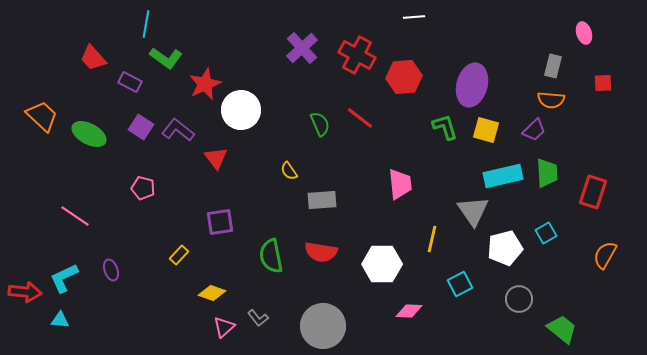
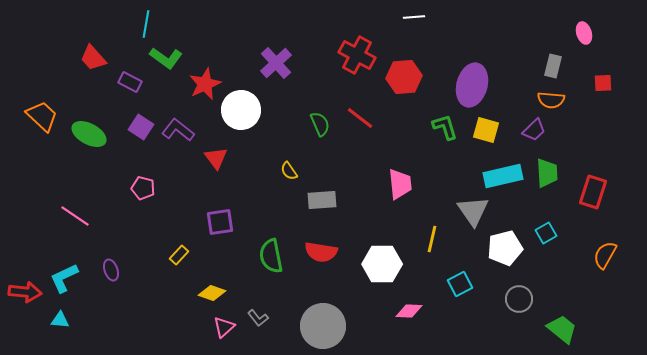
purple cross at (302, 48): moved 26 px left, 15 px down
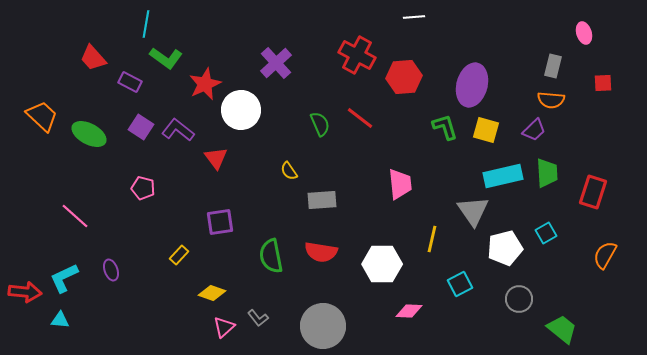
pink line at (75, 216): rotated 8 degrees clockwise
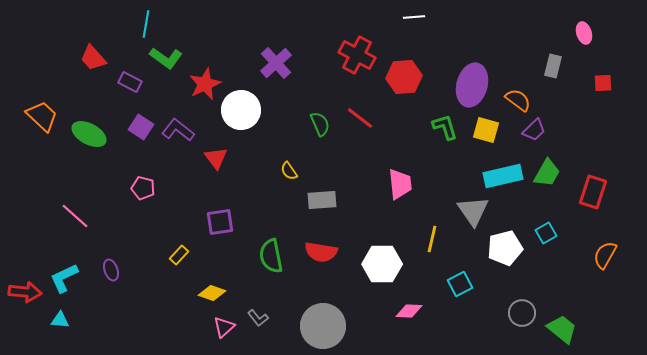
orange semicircle at (551, 100): moved 33 px left; rotated 148 degrees counterclockwise
green trapezoid at (547, 173): rotated 32 degrees clockwise
gray circle at (519, 299): moved 3 px right, 14 px down
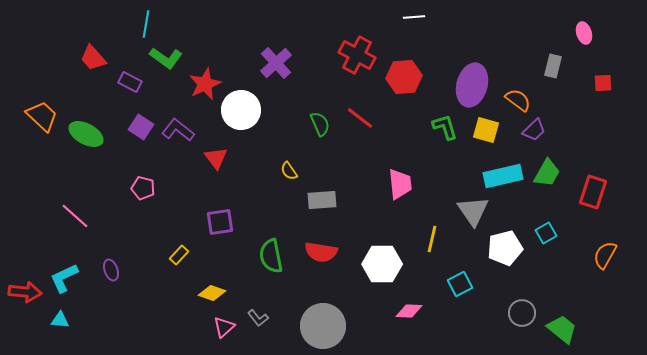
green ellipse at (89, 134): moved 3 px left
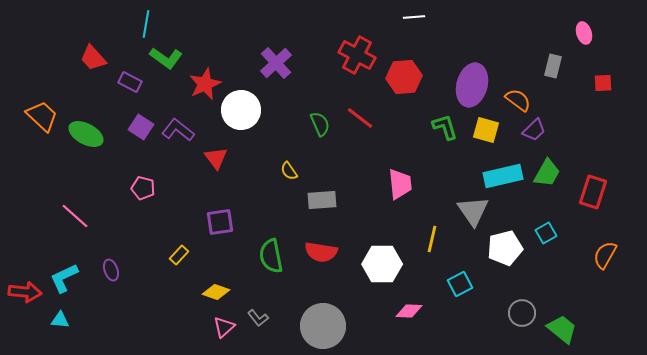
yellow diamond at (212, 293): moved 4 px right, 1 px up
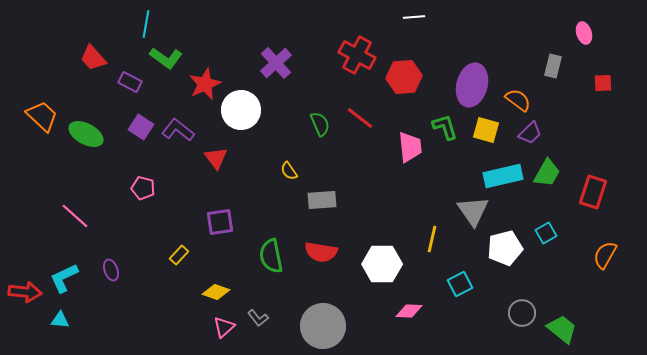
purple trapezoid at (534, 130): moved 4 px left, 3 px down
pink trapezoid at (400, 184): moved 10 px right, 37 px up
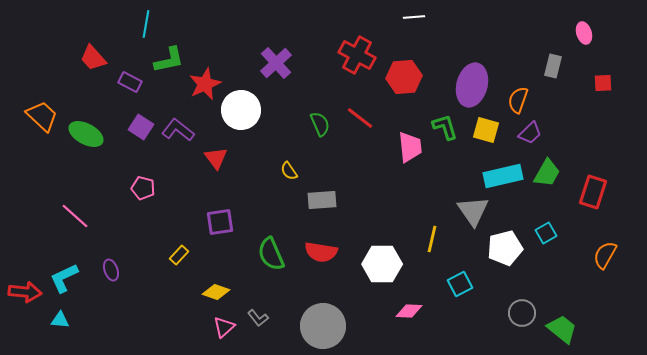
green L-shape at (166, 58): moved 3 px right, 2 px down; rotated 48 degrees counterclockwise
orange semicircle at (518, 100): rotated 108 degrees counterclockwise
green semicircle at (271, 256): moved 2 px up; rotated 12 degrees counterclockwise
